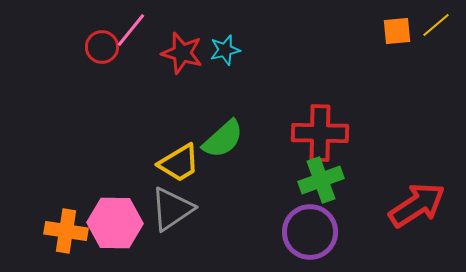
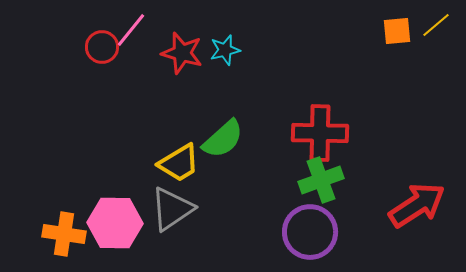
orange cross: moved 2 px left, 3 px down
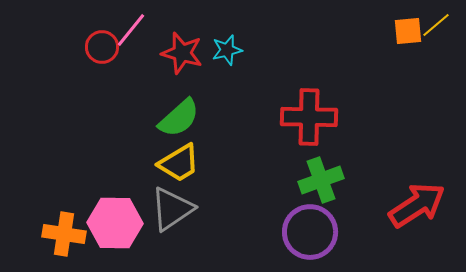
orange square: moved 11 px right
cyan star: moved 2 px right
red cross: moved 11 px left, 16 px up
green semicircle: moved 44 px left, 21 px up
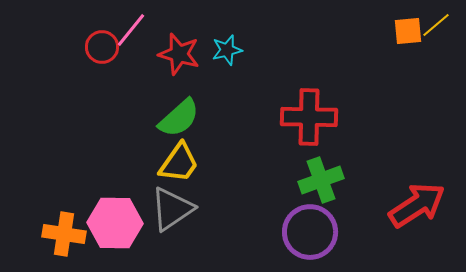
red star: moved 3 px left, 1 px down
yellow trapezoid: rotated 24 degrees counterclockwise
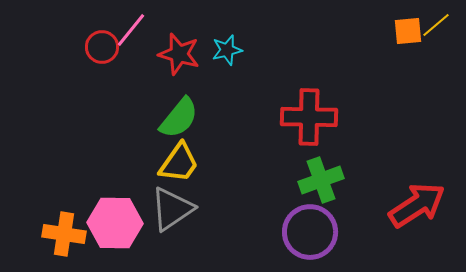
green semicircle: rotated 9 degrees counterclockwise
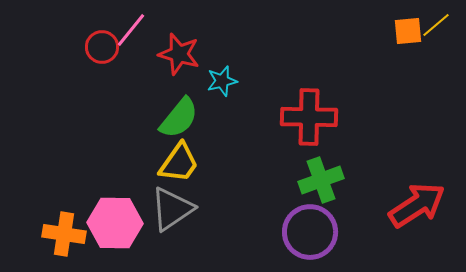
cyan star: moved 5 px left, 31 px down
